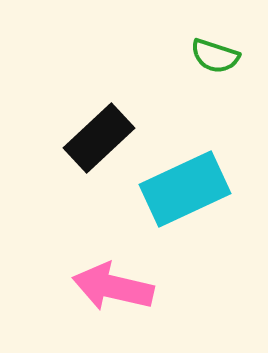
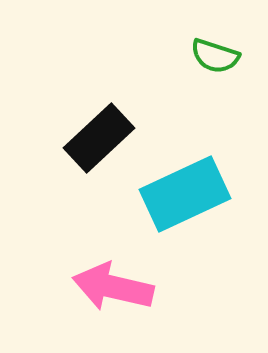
cyan rectangle: moved 5 px down
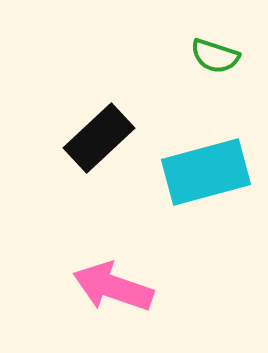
cyan rectangle: moved 21 px right, 22 px up; rotated 10 degrees clockwise
pink arrow: rotated 6 degrees clockwise
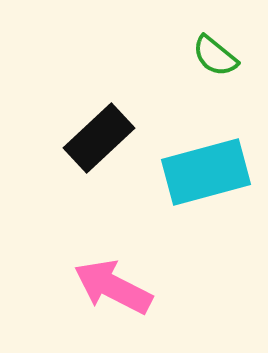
green semicircle: rotated 21 degrees clockwise
pink arrow: rotated 8 degrees clockwise
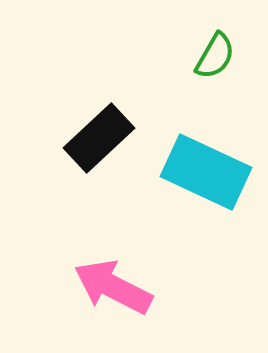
green semicircle: rotated 99 degrees counterclockwise
cyan rectangle: rotated 40 degrees clockwise
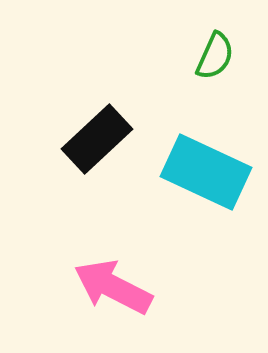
green semicircle: rotated 6 degrees counterclockwise
black rectangle: moved 2 px left, 1 px down
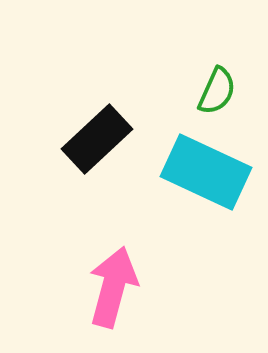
green semicircle: moved 2 px right, 35 px down
pink arrow: rotated 78 degrees clockwise
